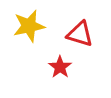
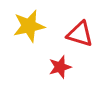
red star: rotated 20 degrees clockwise
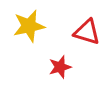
red triangle: moved 7 px right, 2 px up
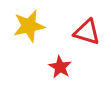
red star: rotated 25 degrees counterclockwise
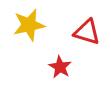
yellow star: moved 1 px up
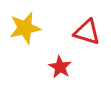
yellow star: moved 4 px left, 3 px down
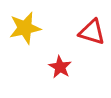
red triangle: moved 5 px right
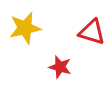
red star: rotated 15 degrees counterclockwise
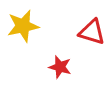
yellow star: moved 2 px left, 2 px up
